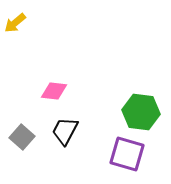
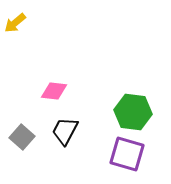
green hexagon: moved 8 px left
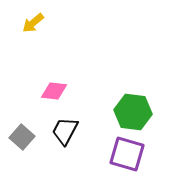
yellow arrow: moved 18 px right
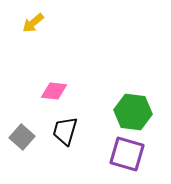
black trapezoid: rotated 12 degrees counterclockwise
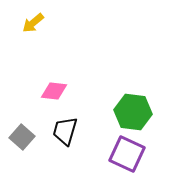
purple square: rotated 9 degrees clockwise
